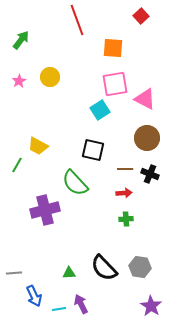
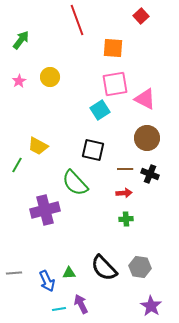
blue arrow: moved 13 px right, 15 px up
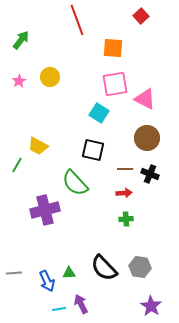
cyan square: moved 1 px left, 3 px down; rotated 24 degrees counterclockwise
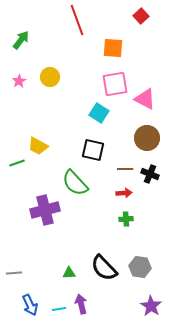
green line: moved 2 px up; rotated 42 degrees clockwise
blue arrow: moved 17 px left, 24 px down
purple arrow: rotated 12 degrees clockwise
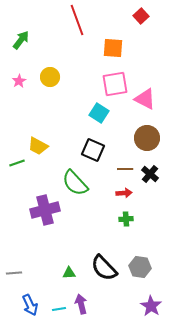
black square: rotated 10 degrees clockwise
black cross: rotated 18 degrees clockwise
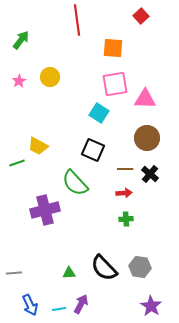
red line: rotated 12 degrees clockwise
pink triangle: rotated 25 degrees counterclockwise
purple arrow: rotated 42 degrees clockwise
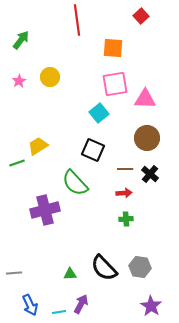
cyan square: rotated 18 degrees clockwise
yellow trapezoid: rotated 120 degrees clockwise
green triangle: moved 1 px right, 1 px down
cyan line: moved 3 px down
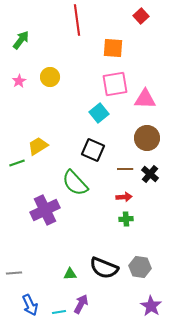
red arrow: moved 4 px down
purple cross: rotated 12 degrees counterclockwise
black semicircle: rotated 24 degrees counterclockwise
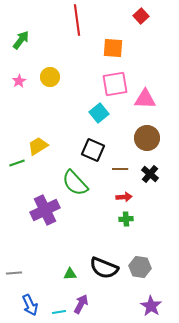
brown line: moved 5 px left
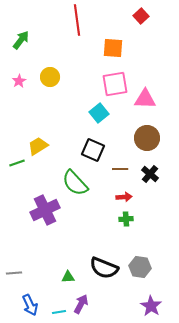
green triangle: moved 2 px left, 3 px down
